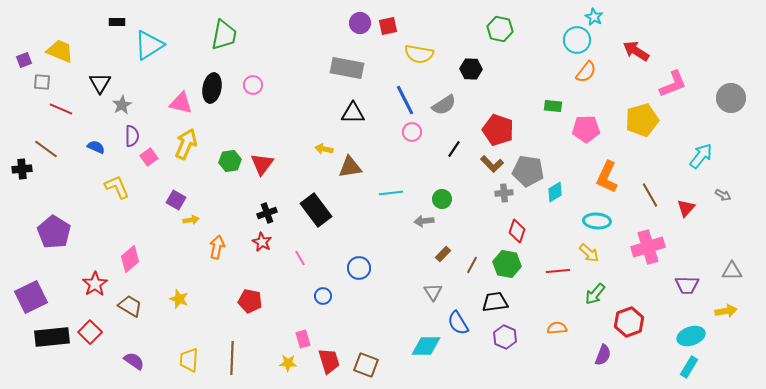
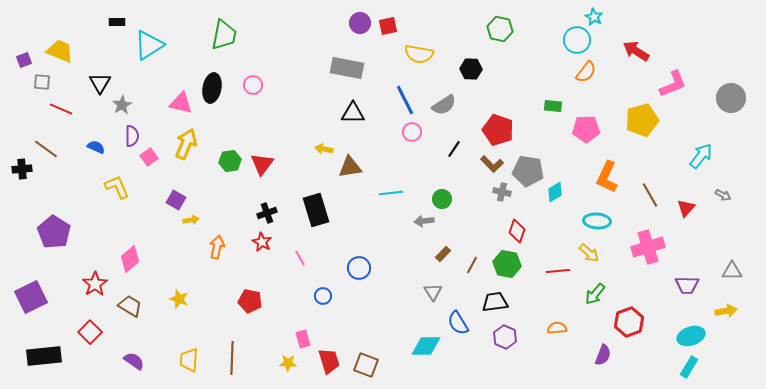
gray cross at (504, 193): moved 2 px left, 1 px up; rotated 18 degrees clockwise
black rectangle at (316, 210): rotated 20 degrees clockwise
black rectangle at (52, 337): moved 8 px left, 19 px down
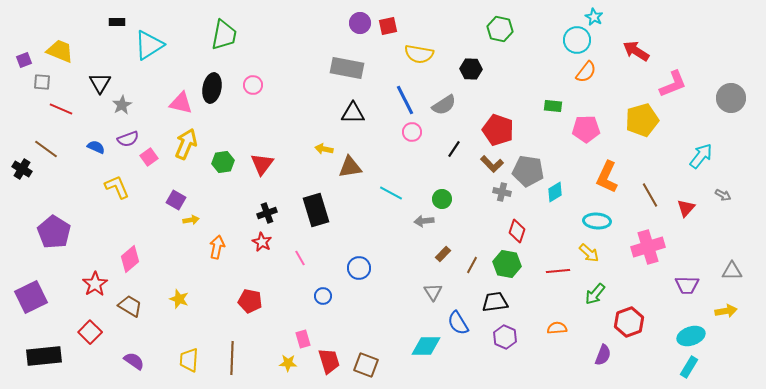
purple semicircle at (132, 136): moved 4 px left, 3 px down; rotated 70 degrees clockwise
green hexagon at (230, 161): moved 7 px left, 1 px down
black cross at (22, 169): rotated 36 degrees clockwise
cyan line at (391, 193): rotated 35 degrees clockwise
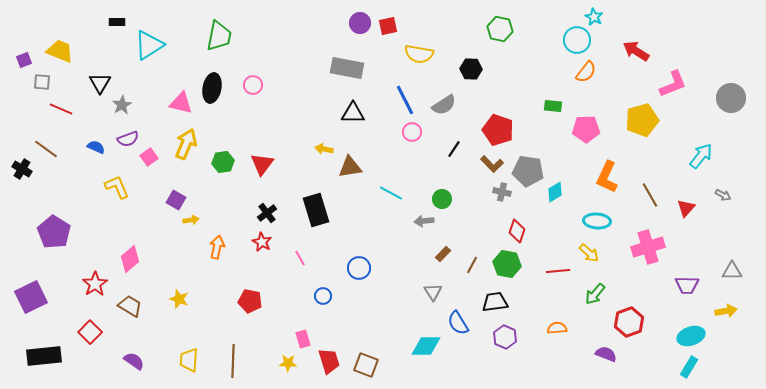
green trapezoid at (224, 35): moved 5 px left, 1 px down
black cross at (267, 213): rotated 18 degrees counterclockwise
purple semicircle at (603, 355): moved 3 px right, 1 px up; rotated 90 degrees counterclockwise
brown line at (232, 358): moved 1 px right, 3 px down
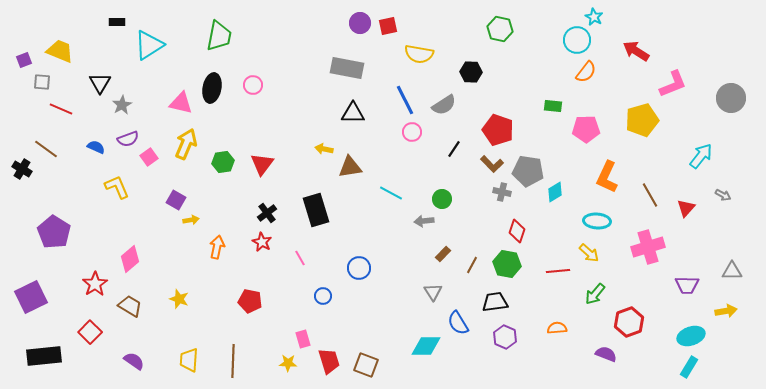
black hexagon at (471, 69): moved 3 px down
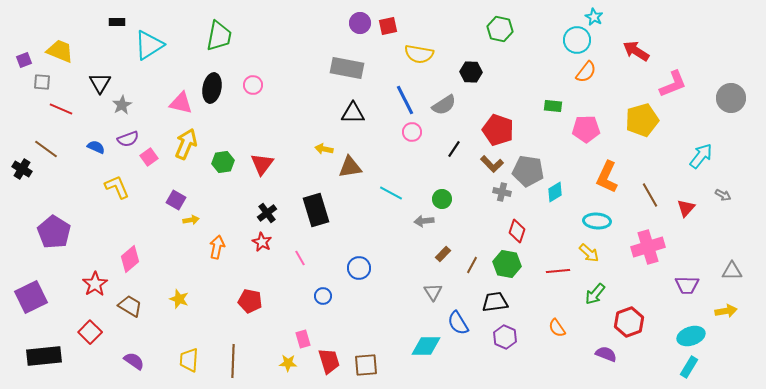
orange semicircle at (557, 328): rotated 120 degrees counterclockwise
brown square at (366, 365): rotated 25 degrees counterclockwise
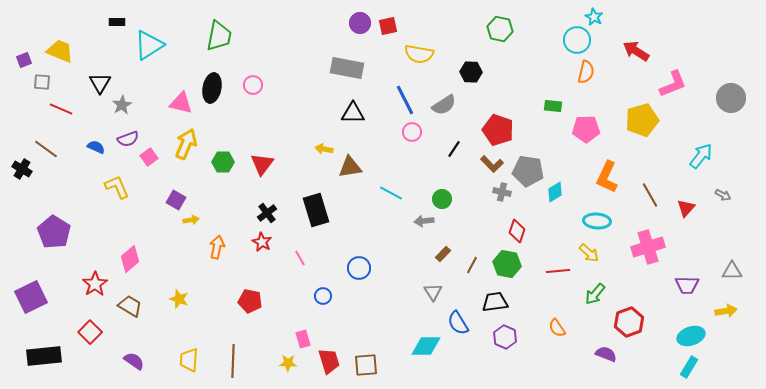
orange semicircle at (586, 72): rotated 25 degrees counterclockwise
green hexagon at (223, 162): rotated 10 degrees clockwise
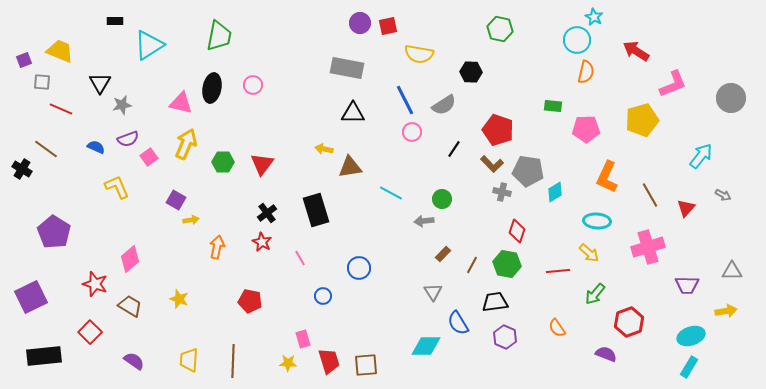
black rectangle at (117, 22): moved 2 px left, 1 px up
gray star at (122, 105): rotated 18 degrees clockwise
red star at (95, 284): rotated 20 degrees counterclockwise
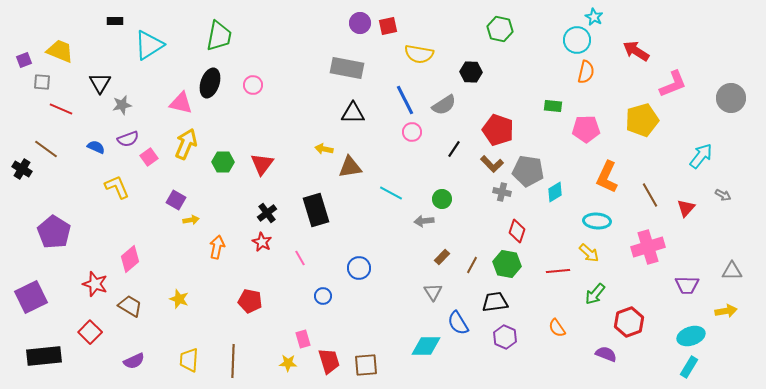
black ellipse at (212, 88): moved 2 px left, 5 px up; rotated 8 degrees clockwise
brown rectangle at (443, 254): moved 1 px left, 3 px down
purple semicircle at (134, 361): rotated 120 degrees clockwise
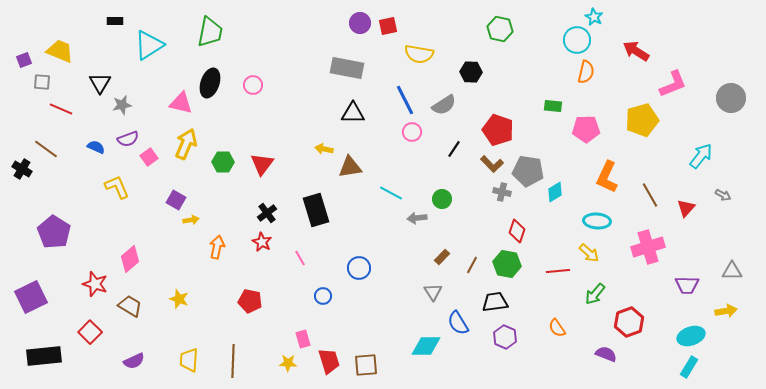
green trapezoid at (219, 36): moved 9 px left, 4 px up
gray arrow at (424, 221): moved 7 px left, 3 px up
